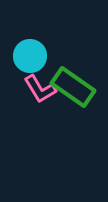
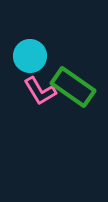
pink L-shape: moved 2 px down
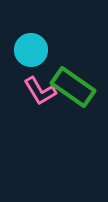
cyan circle: moved 1 px right, 6 px up
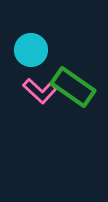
pink L-shape: rotated 16 degrees counterclockwise
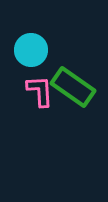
pink L-shape: rotated 136 degrees counterclockwise
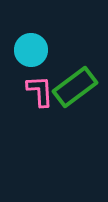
green rectangle: moved 2 px right; rotated 72 degrees counterclockwise
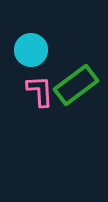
green rectangle: moved 1 px right, 2 px up
